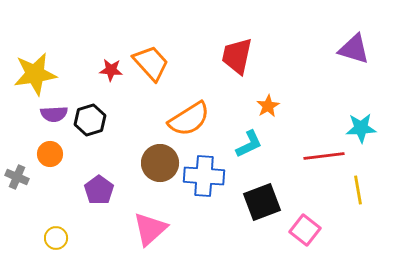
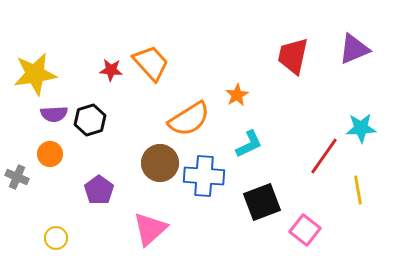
purple triangle: rotated 40 degrees counterclockwise
red trapezoid: moved 56 px right
orange star: moved 31 px left, 11 px up
red line: rotated 48 degrees counterclockwise
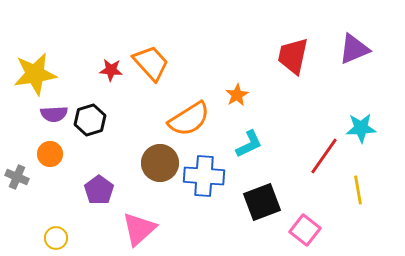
pink triangle: moved 11 px left
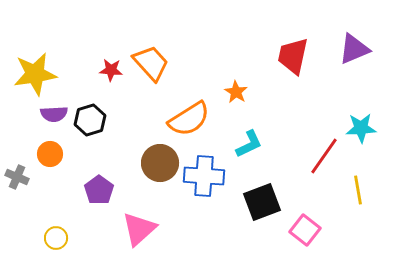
orange star: moved 1 px left, 3 px up; rotated 10 degrees counterclockwise
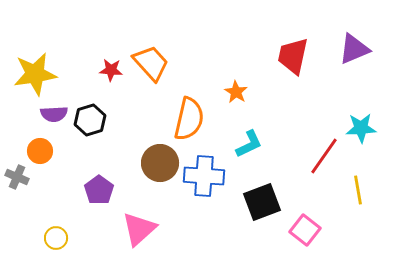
orange semicircle: rotated 45 degrees counterclockwise
orange circle: moved 10 px left, 3 px up
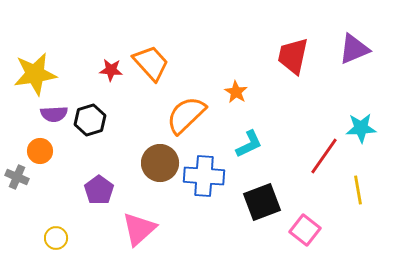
orange semicircle: moved 3 px left, 4 px up; rotated 147 degrees counterclockwise
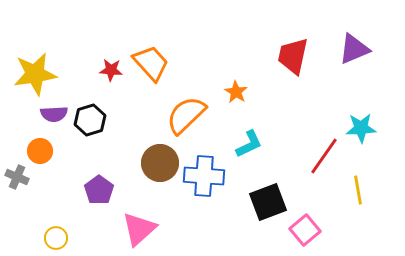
black square: moved 6 px right
pink square: rotated 12 degrees clockwise
